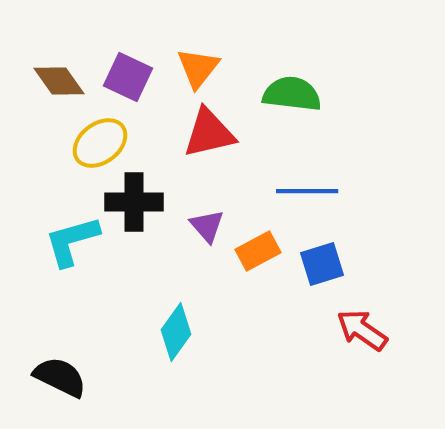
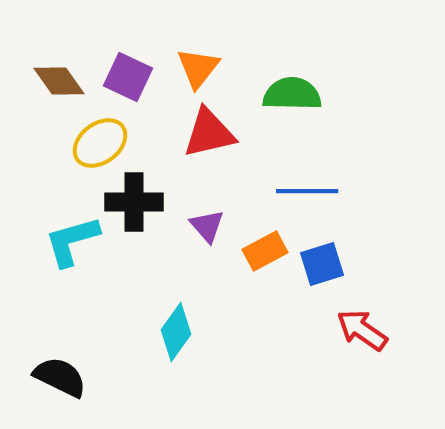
green semicircle: rotated 6 degrees counterclockwise
orange rectangle: moved 7 px right
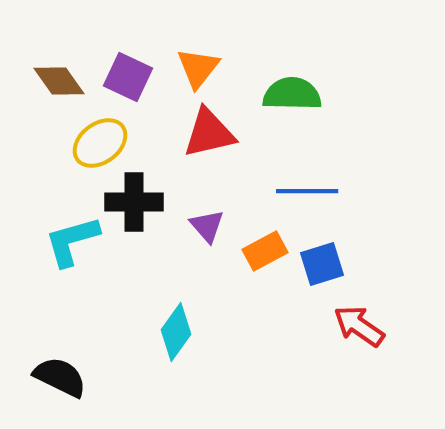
red arrow: moved 3 px left, 4 px up
